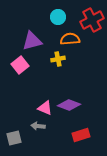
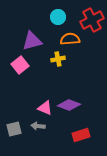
gray square: moved 9 px up
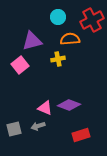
gray arrow: rotated 24 degrees counterclockwise
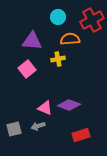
purple triangle: rotated 20 degrees clockwise
pink square: moved 7 px right, 4 px down
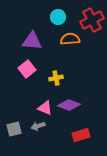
yellow cross: moved 2 px left, 19 px down
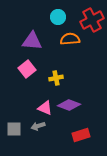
gray square: rotated 14 degrees clockwise
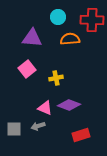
red cross: rotated 30 degrees clockwise
purple triangle: moved 3 px up
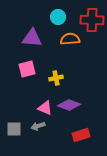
pink square: rotated 24 degrees clockwise
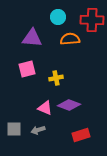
gray arrow: moved 4 px down
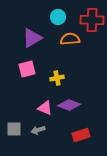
purple triangle: rotated 35 degrees counterclockwise
yellow cross: moved 1 px right
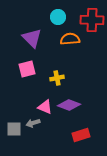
purple triangle: rotated 45 degrees counterclockwise
pink triangle: moved 1 px up
gray arrow: moved 5 px left, 7 px up
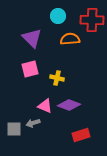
cyan circle: moved 1 px up
pink square: moved 3 px right
yellow cross: rotated 24 degrees clockwise
pink triangle: moved 1 px up
